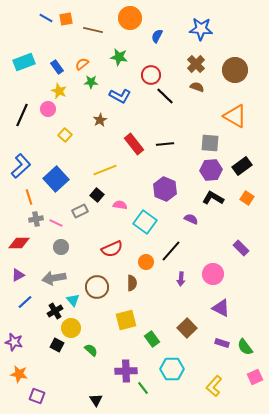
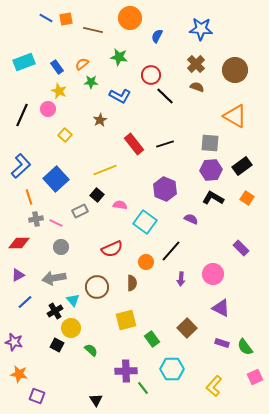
black line at (165, 144): rotated 12 degrees counterclockwise
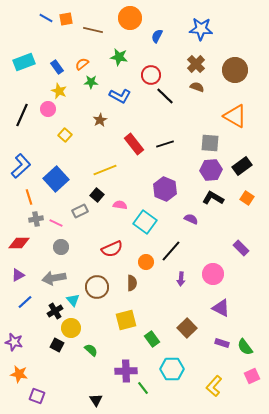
pink square at (255, 377): moved 3 px left, 1 px up
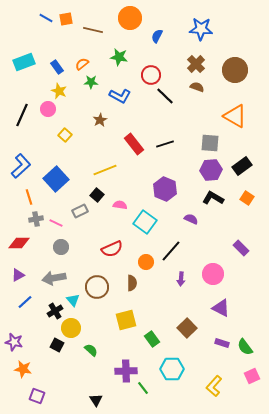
orange star at (19, 374): moved 4 px right, 5 px up
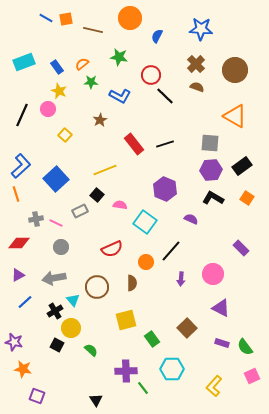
orange line at (29, 197): moved 13 px left, 3 px up
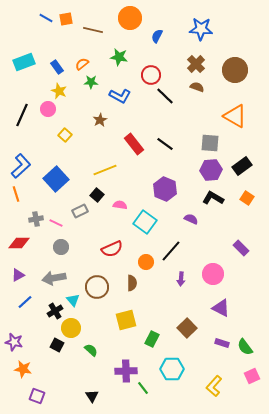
black line at (165, 144): rotated 54 degrees clockwise
green rectangle at (152, 339): rotated 63 degrees clockwise
black triangle at (96, 400): moved 4 px left, 4 px up
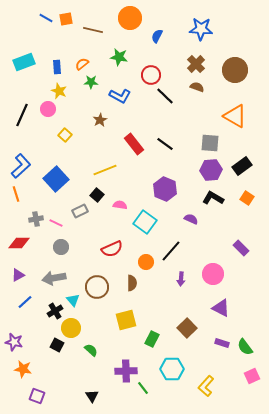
blue rectangle at (57, 67): rotated 32 degrees clockwise
yellow L-shape at (214, 386): moved 8 px left
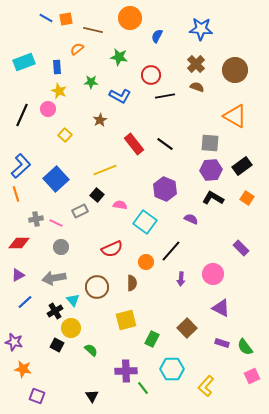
orange semicircle at (82, 64): moved 5 px left, 15 px up
black line at (165, 96): rotated 54 degrees counterclockwise
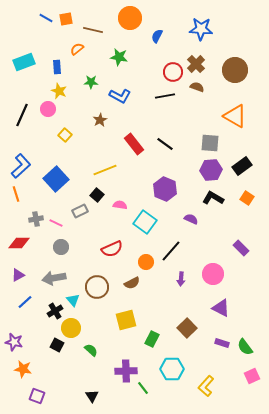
red circle at (151, 75): moved 22 px right, 3 px up
brown semicircle at (132, 283): rotated 63 degrees clockwise
